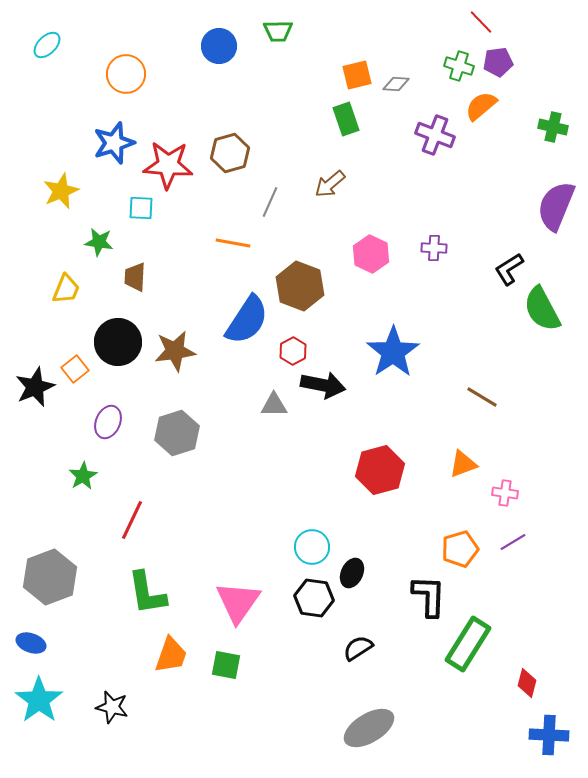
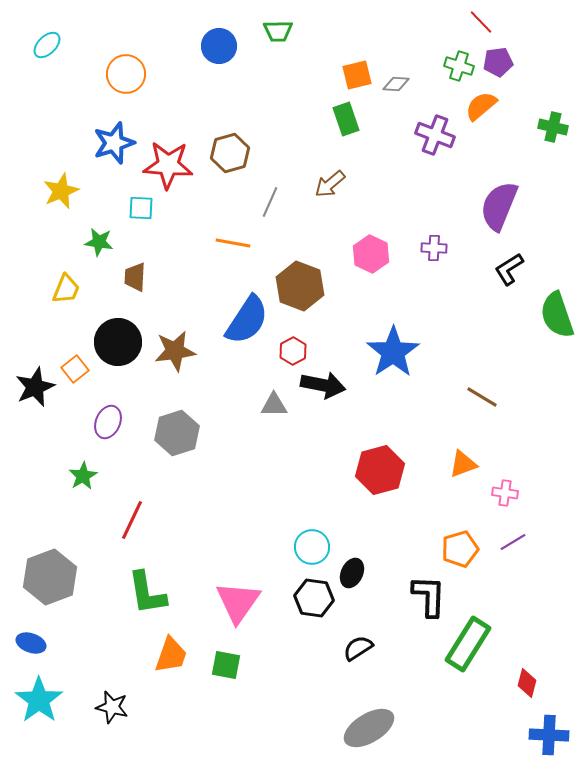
purple semicircle at (556, 206): moved 57 px left
green semicircle at (542, 309): moved 15 px right, 6 px down; rotated 9 degrees clockwise
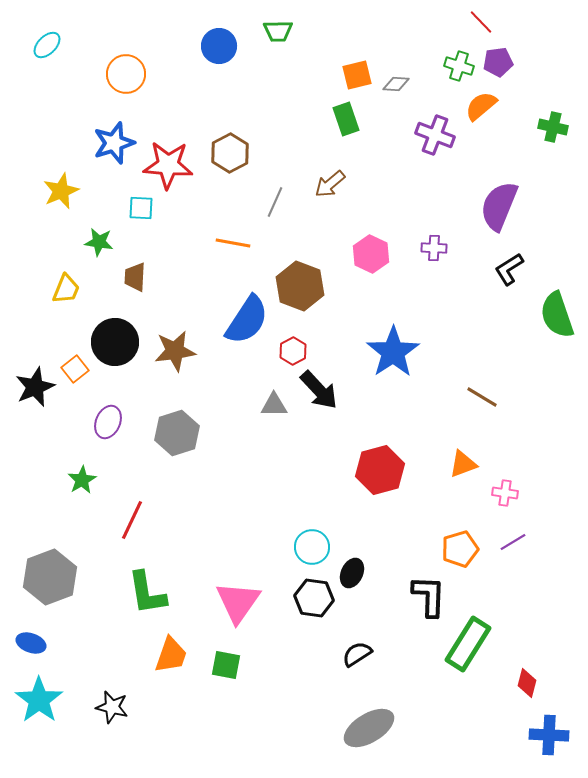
brown hexagon at (230, 153): rotated 12 degrees counterclockwise
gray line at (270, 202): moved 5 px right
black circle at (118, 342): moved 3 px left
black arrow at (323, 385): moved 4 px left, 5 px down; rotated 36 degrees clockwise
green star at (83, 476): moved 1 px left, 4 px down
black semicircle at (358, 648): moved 1 px left, 6 px down
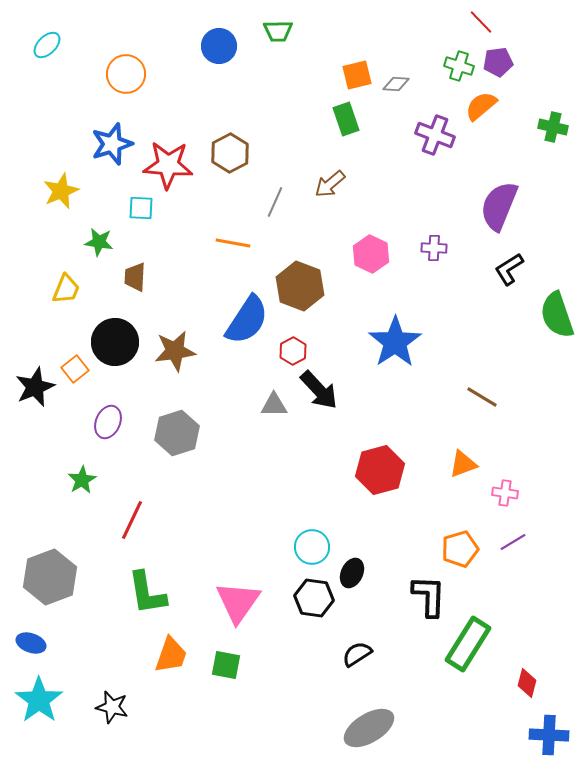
blue star at (114, 143): moved 2 px left, 1 px down
blue star at (393, 352): moved 2 px right, 10 px up
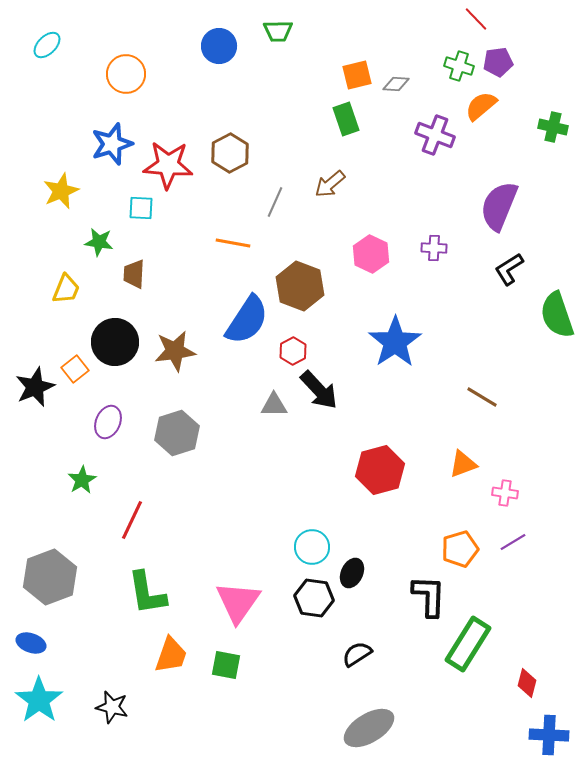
red line at (481, 22): moved 5 px left, 3 px up
brown trapezoid at (135, 277): moved 1 px left, 3 px up
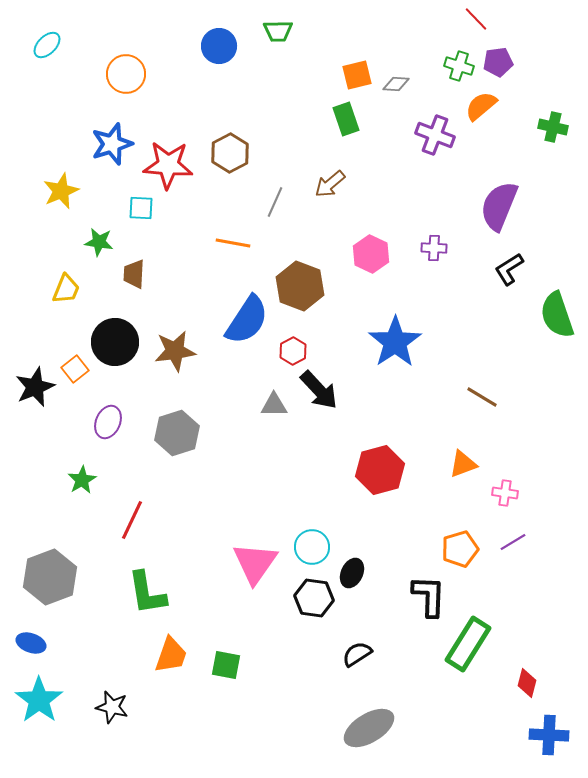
pink triangle at (238, 602): moved 17 px right, 39 px up
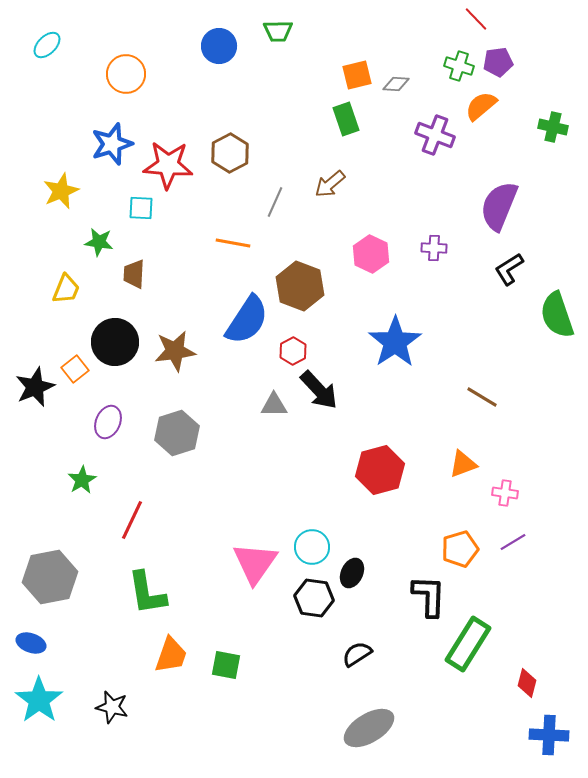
gray hexagon at (50, 577): rotated 10 degrees clockwise
